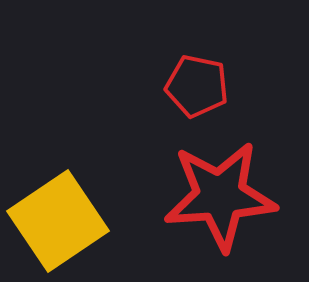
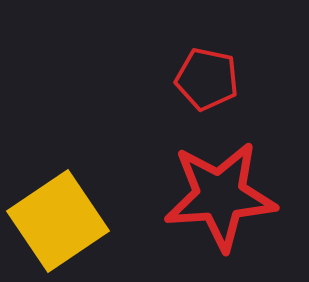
red pentagon: moved 10 px right, 7 px up
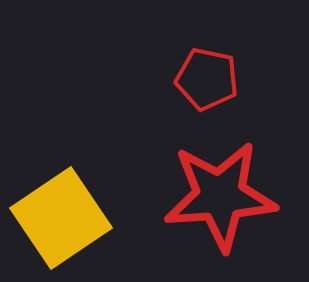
yellow square: moved 3 px right, 3 px up
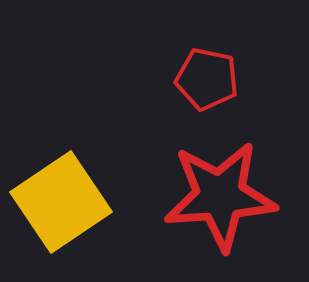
yellow square: moved 16 px up
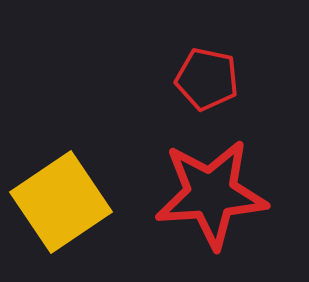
red star: moved 9 px left, 2 px up
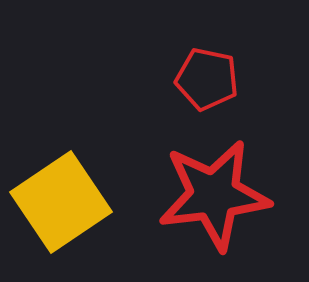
red star: moved 3 px right, 1 px down; rotated 3 degrees counterclockwise
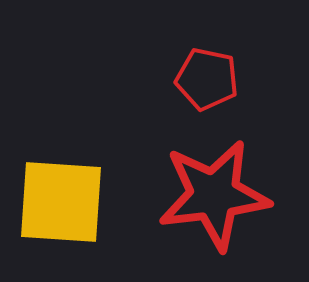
yellow square: rotated 38 degrees clockwise
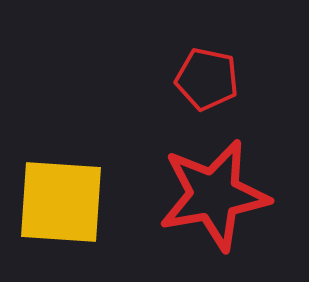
red star: rotated 3 degrees counterclockwise
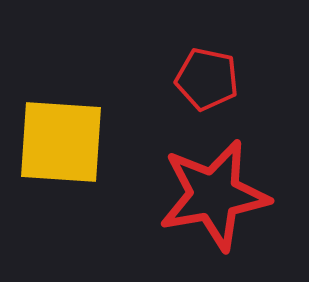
yellow square: moved 60 px up
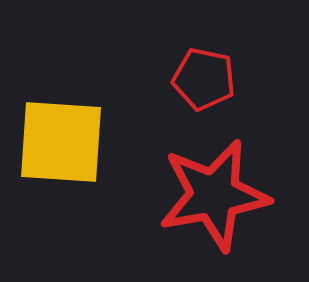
red pentagon: moved 3 px left
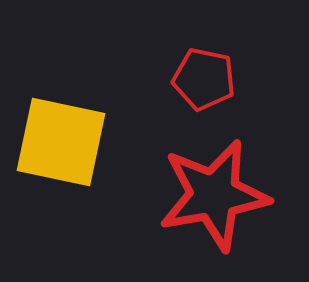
yellow square: rotated 8 degrees clockwise
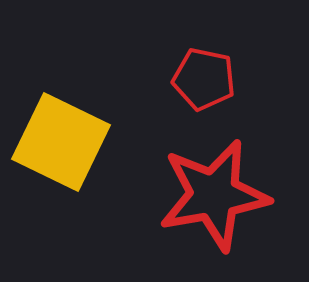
yellow square: rotated 14 degrees clockwise
